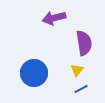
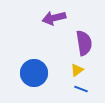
yellow triangle: rotated 16 degrees clockwise
blue line: rotated 48 degrees clockwise
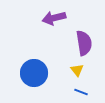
yellow triangle: rotated 32 degrees counterclockwise
blue line: moved 3 px down
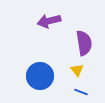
purple arrow: moved 5 px left, 3 px down
blue circle: moved 6 px right, 3 px down
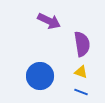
purple arrow: rotated 140 degrees counterclockwise
purple semicircle: moved 2 px left, 1 px down
yellow triangle: moved 4 px right, 2 px down; rotated 32 degrees counterclockwise
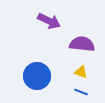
purple semicircle: rotated 75 degrees counterclockwise
blue circle: moved 3 px left
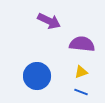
yellow triangle: rotated 40 degrees counterclockwise
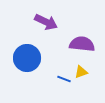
purple arrow: moved 3 px left, 1 px down
blue circle: moved 10 px left, 18 px up
blue line: moved 17 px left, 13 px up
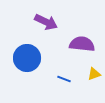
yellow triangle: moved 13 px right, 2 px down
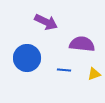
blue line: moved 9 px up; rotated 16 degrees counterclockwise
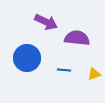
purple semicircle: moved 5 px left, 6 px up
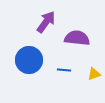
purple arrow: rotated 80 degrees counterclockwise
blue circle: moved 2 px right, 2 px down
